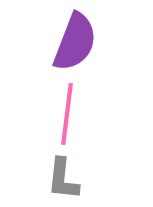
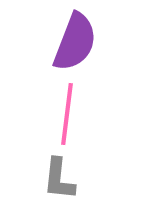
gray L-shape: moved 4 px left
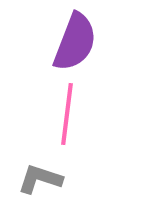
gray L-shape: moved 19 px left; rotated 102 degrees clockwise
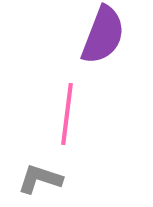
purple semicircle: moved 28 px right, 7 px up
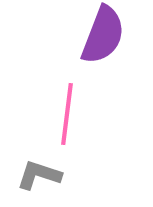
gray L-shape: moved 1 px left, 4 px up
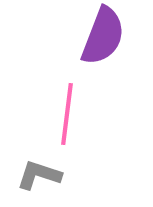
purple semicircle: moved 1 px down
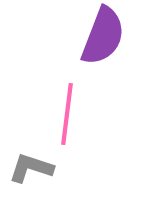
gray L-shape: moved 8 px left, 7 px up
